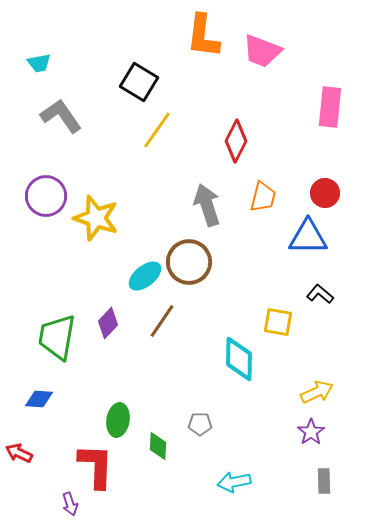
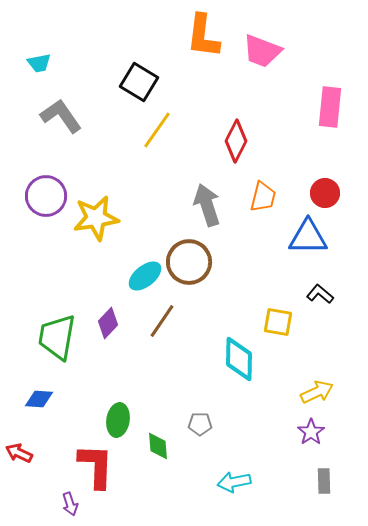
yellow star: rotated 27 degrees counterclockwise
green diamond: rotated 8 degrees counterclockwise
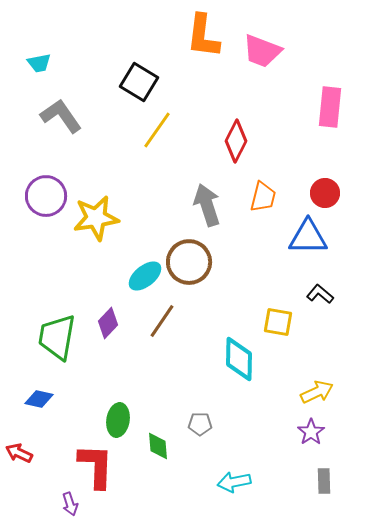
blue diamond: rotated 8 degrees clockwise
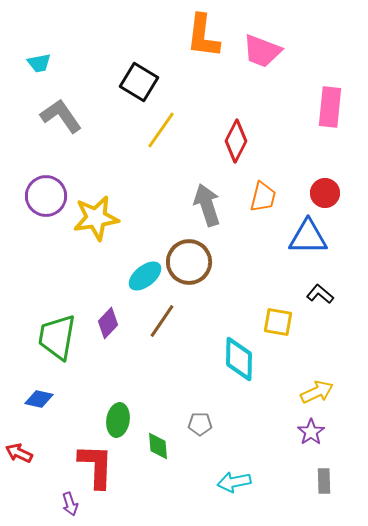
yellow line: moved 4 px right
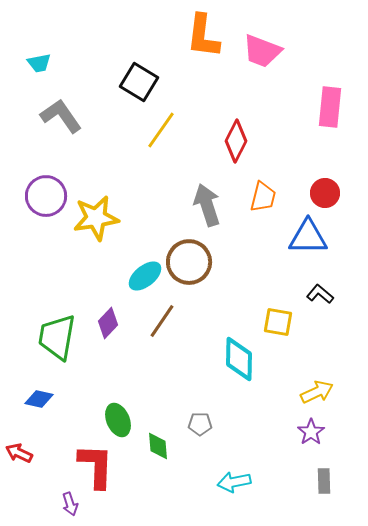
green ellipse: rotated 32 degrees counterclockwise
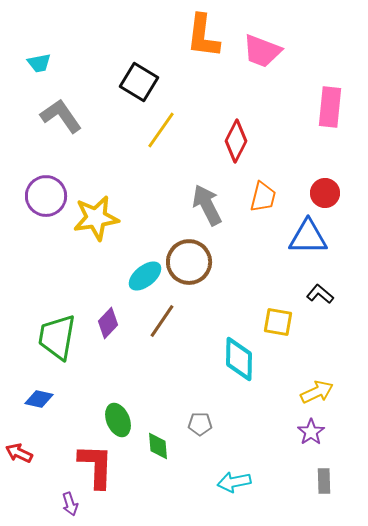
gray arrow: rotated 9 degrees counterclockwise
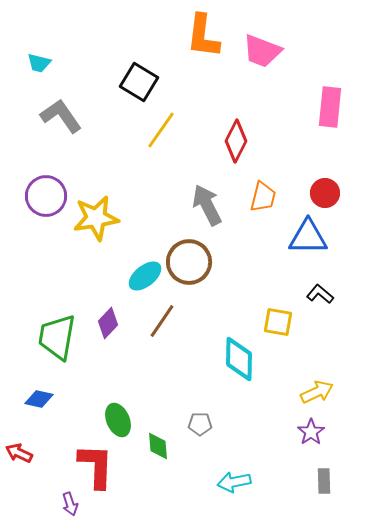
cyan trapezoid: rotated 25 degrees clockwise
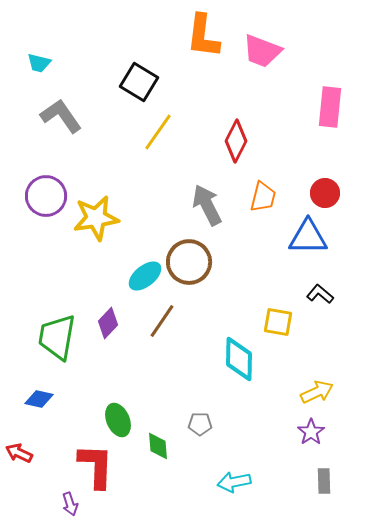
yellow line: moved 3 px left, 2 px down
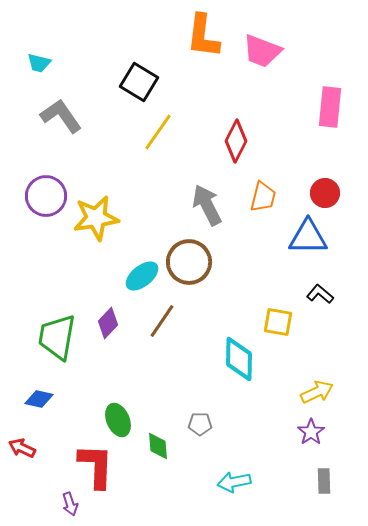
cyan ellipse: moved 3 px left
red arrow: moved 3 px right, 5 px up
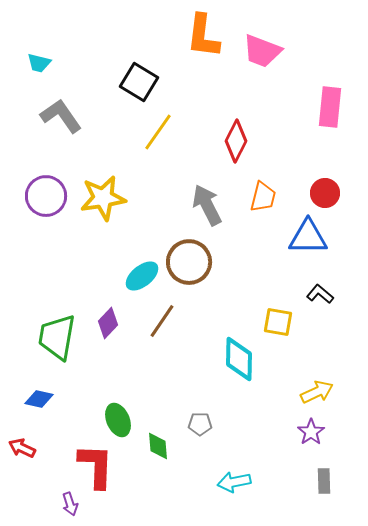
yellow star: moved 7 px right, 20 px up
